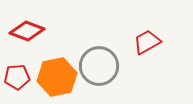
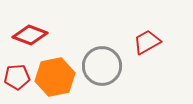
red diamond: moved 3 px right, 4 px down
gray circle: moved 3 px right
orange hexagon: moved 2 px left
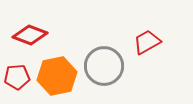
gray circle: moved 2 px right
orange hexagon: moved 2 px right, 1 px up
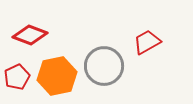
red pentagon: rotated 20 degrees counterclockwise
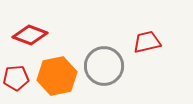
red trapezoid: rotated 16 degrees clockwise
red pentagon: moved 1 px left, 1 px down; rotated 20 degrees clockwise
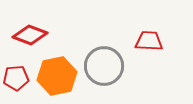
red trapezoid: moved 2 px right, 1 px up; rotated 16 degrees clockwise
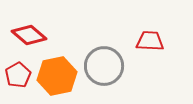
red diamond: moved 1 px left; rotated 20 degrees clockwise
red trapezoid: moved 1 px right
red pentagon: moved 2 px right, 3 px up; rotated 25 degrees counterclockwise
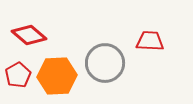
gray circle: moved 1 px right, 3 px up
orange hexagon: rotated 9 degrees clockwise
